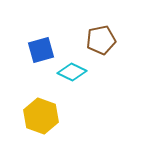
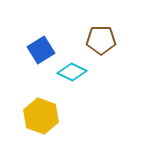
brown pentagon: rotated 12 degrees clockwise
blue square: rotated 16 degrees counterclockwise
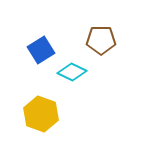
yellow hexagon: moved 2 px up
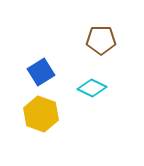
blue square: moved 22 px down
cyan diamond: moved 20 px right, 16 px down
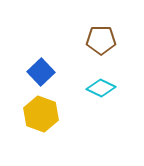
blue square: rotated 12 degrees counterclockwise
cyan diamond: moved 9 px right
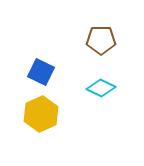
blue square: rotated 20 degrees counterclockwise
yellow hexagon: rotated 16 degrees clockwise
